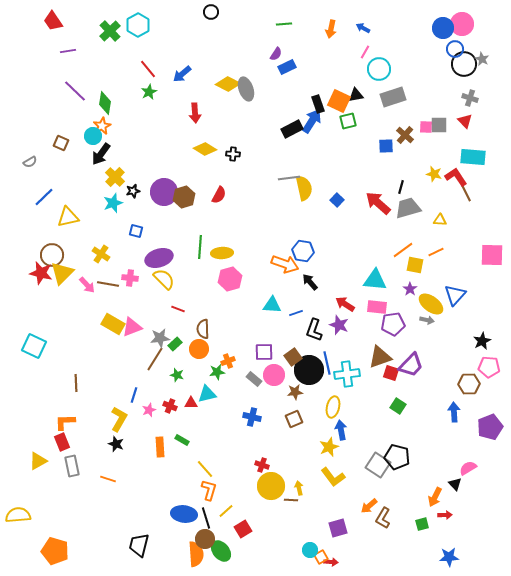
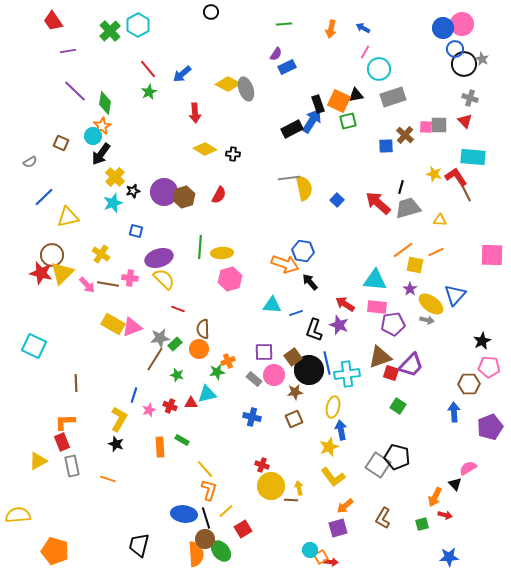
orange arrow at (369, 506): moved 24 px left
red arrow at (445, 515): rotated 16 degrees clockwise
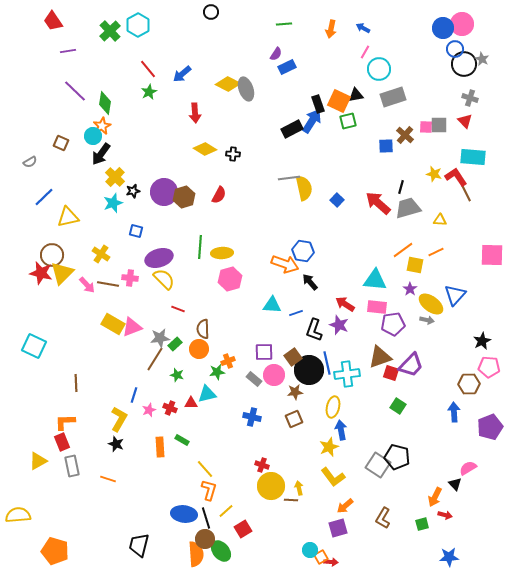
red cross at (170, 406): moved 2 px down
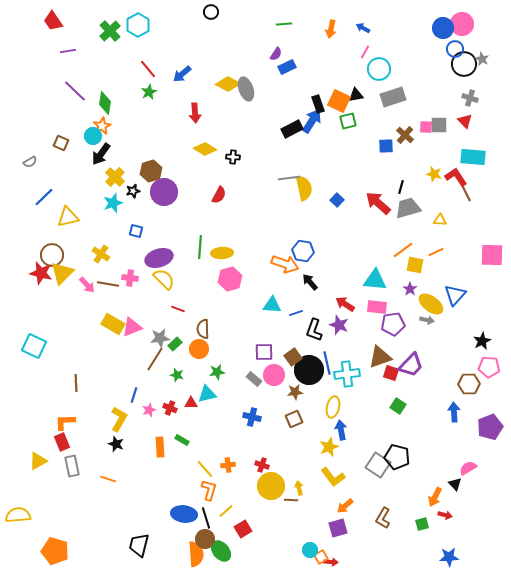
black cross at (233, 154): moved 3 px down
brown hexagon at (184, 197): moved 33 px left, 26 px up
orange cross at (228, 361): moved 104 px down; rotated 16 degrees clockwise
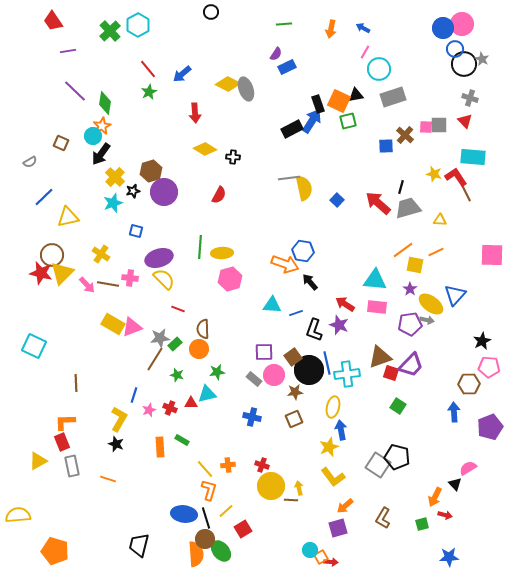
purple pentagon at (393, 324): moved 17 px right
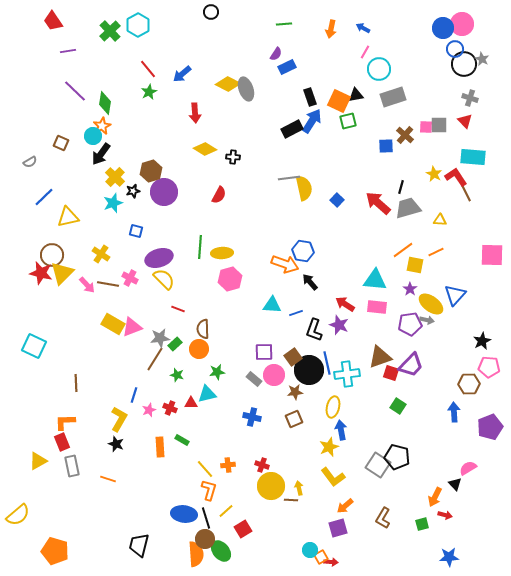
black rectangle at (318, 104): moved 8 px left, 7 px up
yellow star at (434, 174): rotated 14 degrees clockwise
pink cross at (130, 278): rotated 21 degrees clockwise
yellow semicircle at (18, 515): rotated 145 degrees clockwise
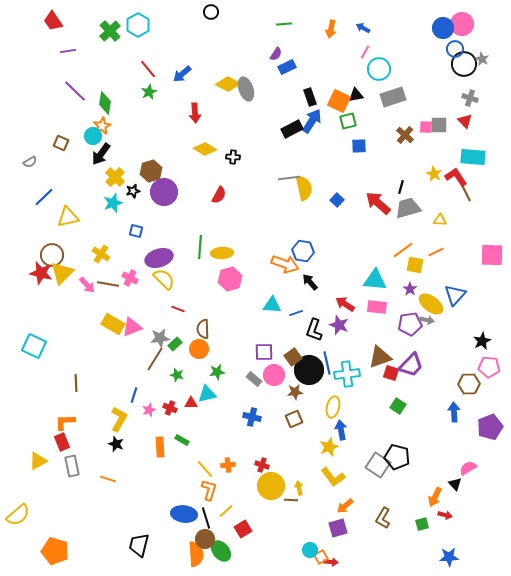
blue square at (386, 146): moved 27 px left
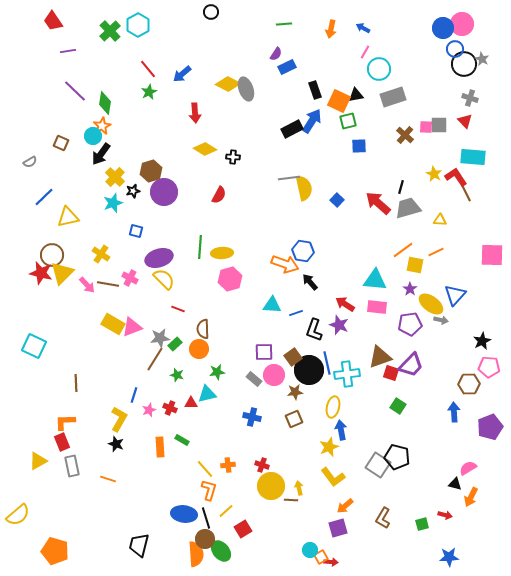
black rectangle at (310, 97): moved 5 px right, 7 px up
gray arrow at (427, 320): moved 14 px right
black triangle at (455, 484): rotated 32 degrees counterclockwise
orange arrow at (435, 497): moved 36 px right
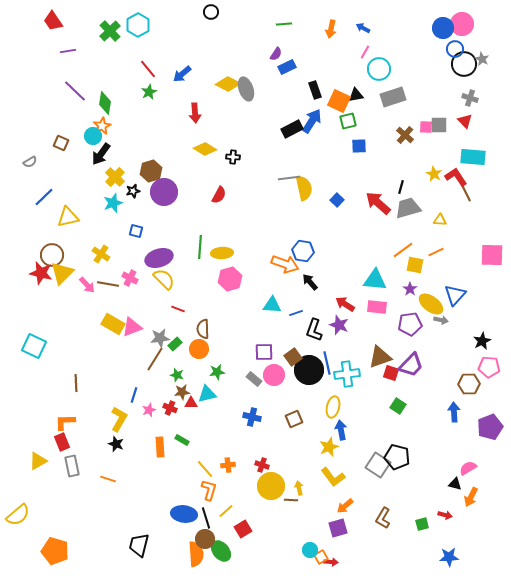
brown star at (295, 392): moved 113 px left
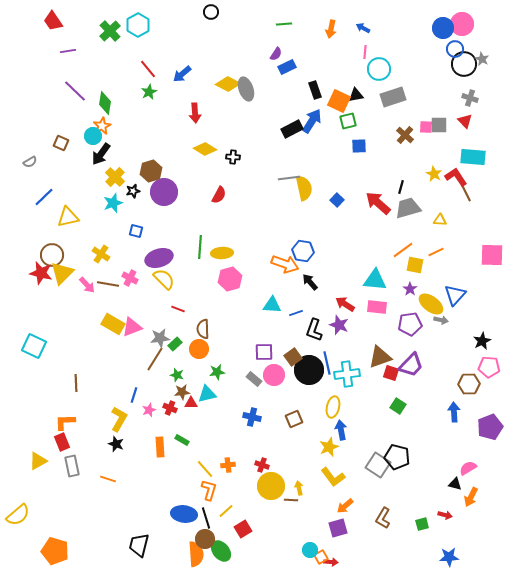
pink line at (365, 52): rotated 24 degrees counterclockwise
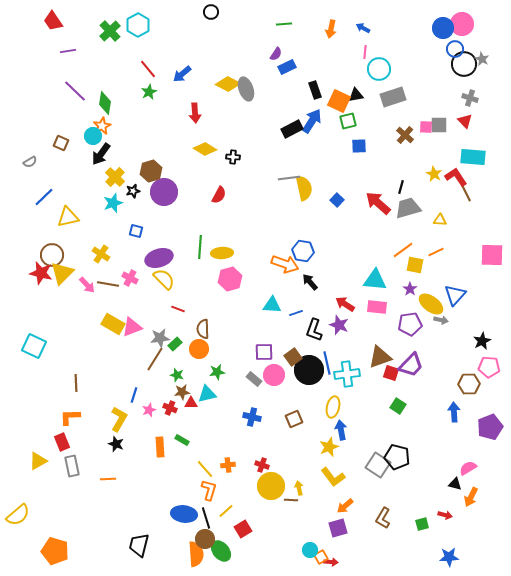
orange L-shape at (65, 422): moved 5 px right, 5 px up
orange line at (108, 479): rotated 21 degrees counterclockwise
